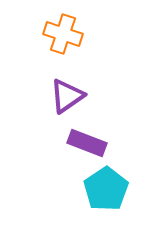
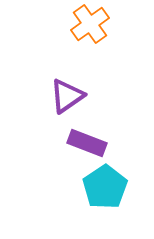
orange cross: moved 27 px right, 10 px up; rotated 36 degrees clockwise
cyan pentagon: moved 1 px left, 2 px up
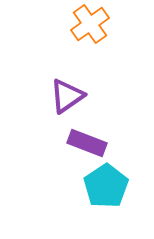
cyan pentagon: moved 1 px right, 1 px up
